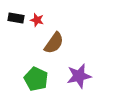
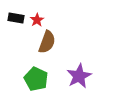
red star: rotated 24 degrees clockwise
brown semicircle: moved 7 px left, 1 px up; rotated 15 degrees counterclockwise
purple star: rotated 15 degrees counterclockwise
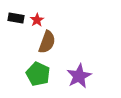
green pentagon: moved 2 px right, 5 px up
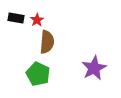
brown semicircle: rotated 15 degrees counterclockwise
purple star: moved 15 px right, 8 px up
